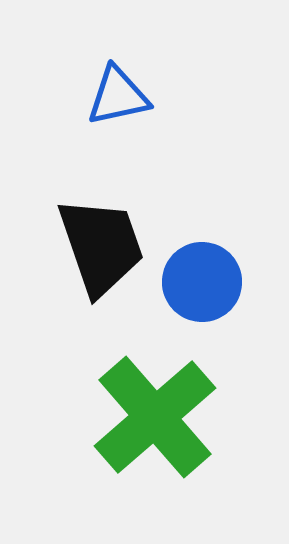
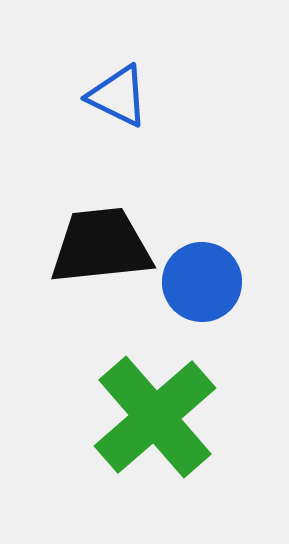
blue triangle: rotated 38 degrees clockwise
black trapezoid: rotated 77 degrees counterclockwise
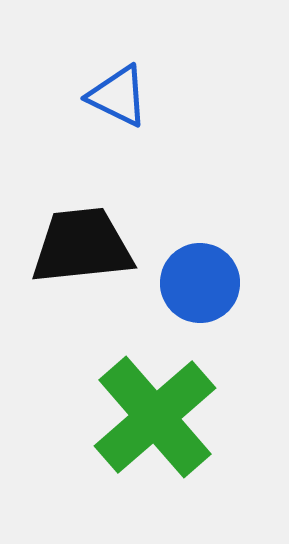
black trapezoid: moved 19 px left
blue circle: moved 2 px left, 1 px down
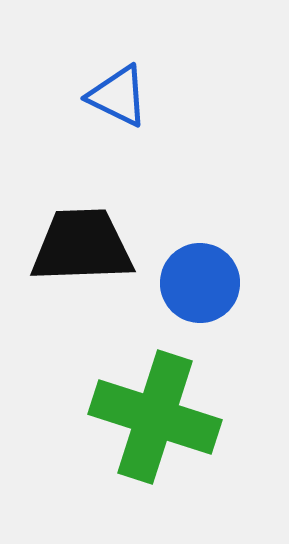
black trapezoid: rotated 4 degrees clockwise
green cross: rotated 31 degrees counterclockwise
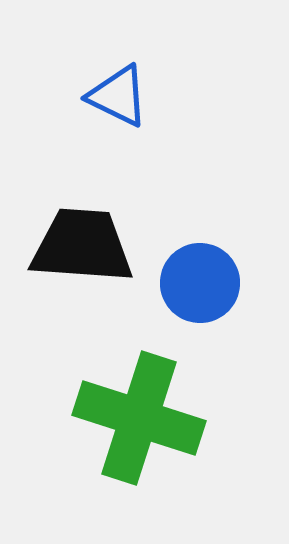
black trapezoid: rotated 6 degrees clockwise
green cross: moved 16 px left, 1 px down
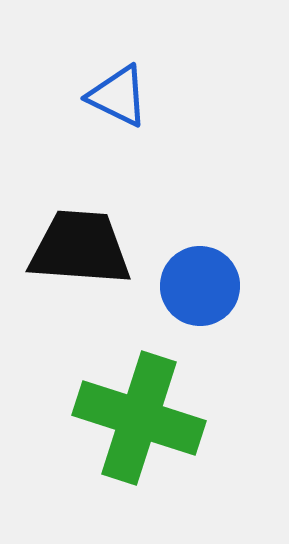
black trapezoid: moved 2 px left, 2 px down
blue circle: moved 3 px down
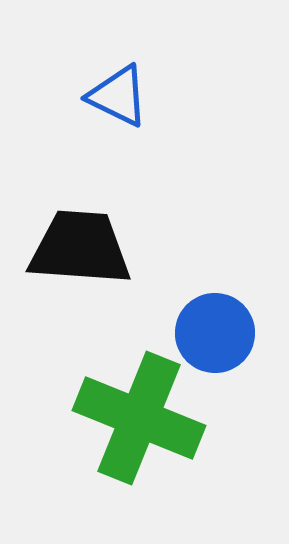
blue circle: moved 15 px right, 47 px down
green cross: rotated 4 degrees clockwise
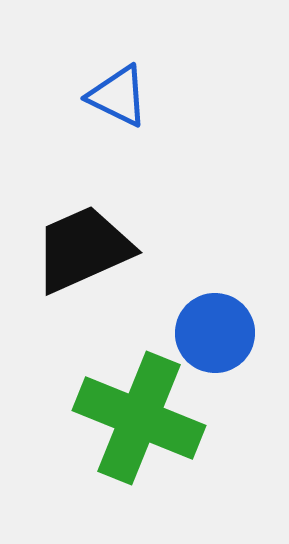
black trapezoid: moved 3 px right, 1 px down; rotated 28 degrees counterclockwise
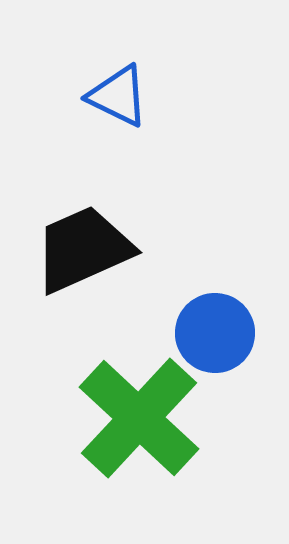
green cross: rotated 21 degrees clockwise
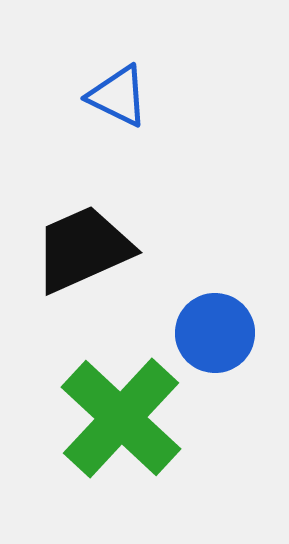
green cross: moved 18 px left
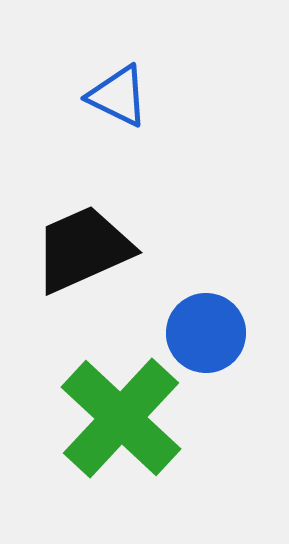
blue circle: moved 9 px left
